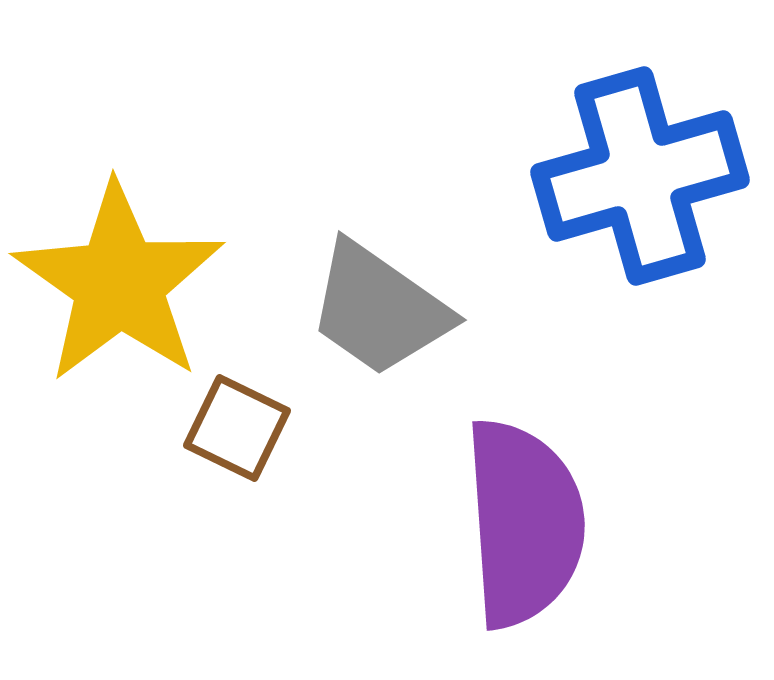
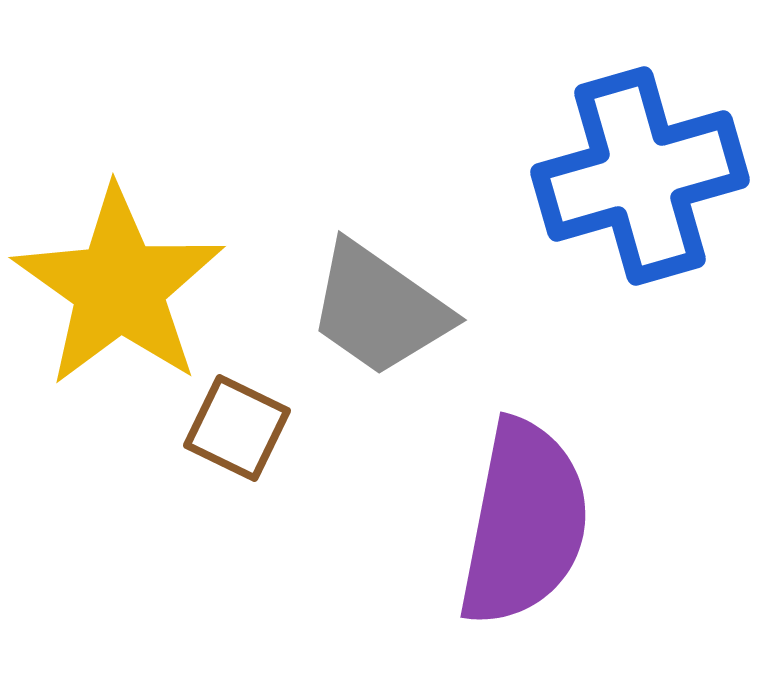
yellow star: moved 4 px down
purple semicircle: rotated 15 degrees clockwise
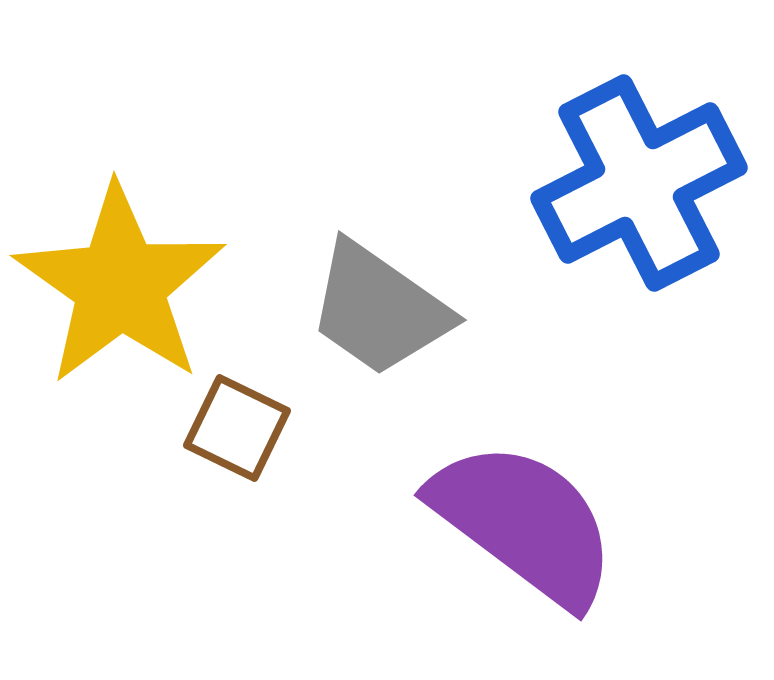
blue cross: moved 1 px left, 7 px down; rotated 11 degrees counterclockwise
yellow star: moved 1 px right, 2 px up
purple semicircle: rotated 64 degrees counterclockwise
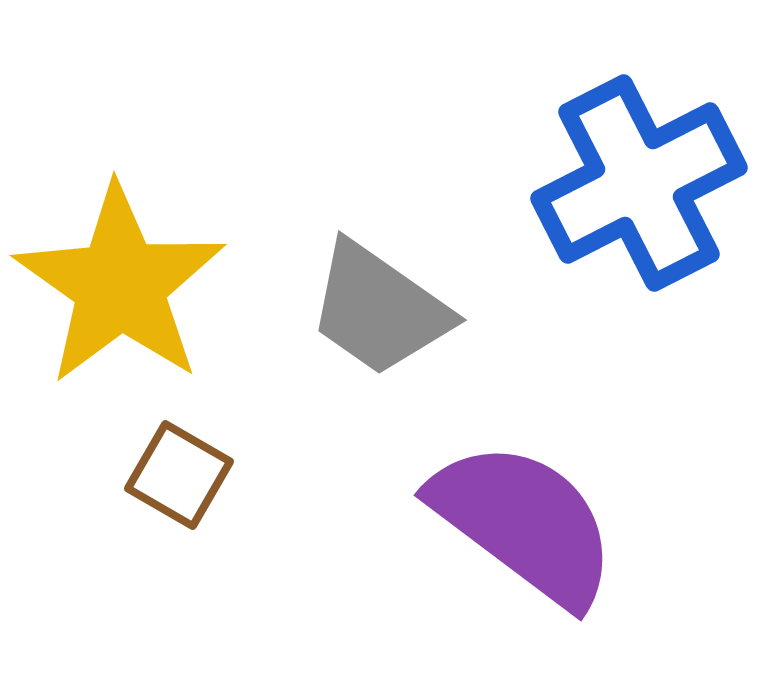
brown square: moved 58 px left, 47 px down; rotated 4 degrees clockwise
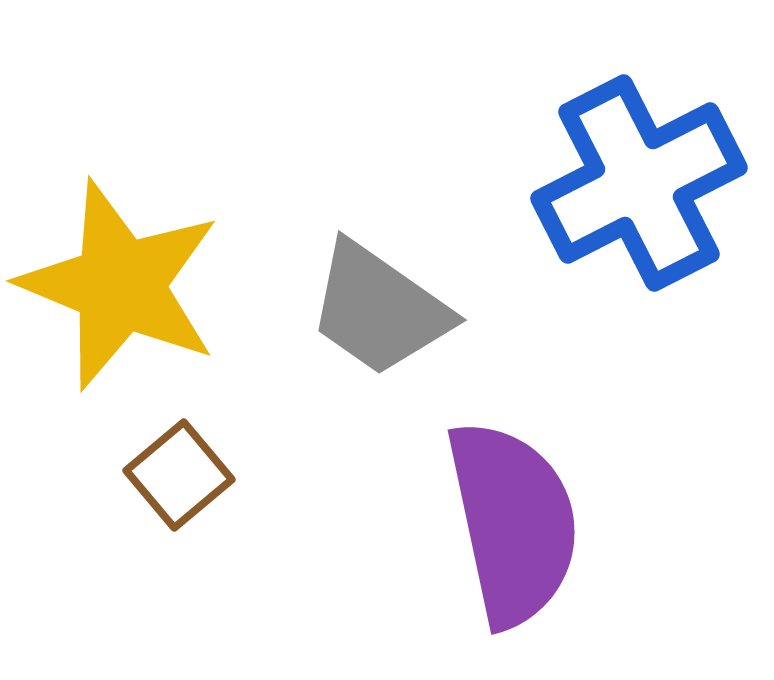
yellow star: rotated 13 degrees counterclockwise
brown square: rotated 20 degrees clockwise
purple semicircle: moved 11 px left; rotated 41 degrees clockwise
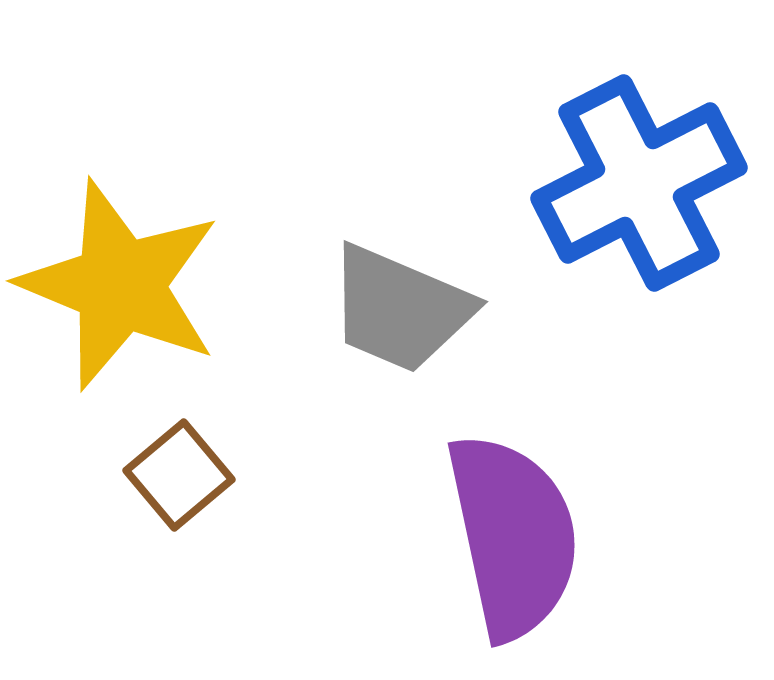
gray trapezoid: moved 21 px right; rotated 12 degrees counterclockwise
purple semicircle: moved 13 px down
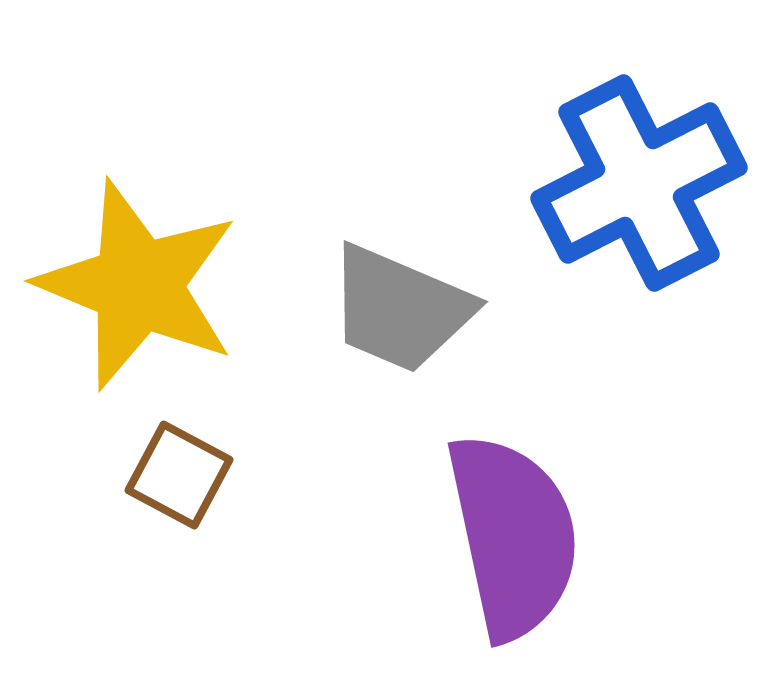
yellow star: moved 18 px right
brown square: rotated 22 degrees counterclockwise
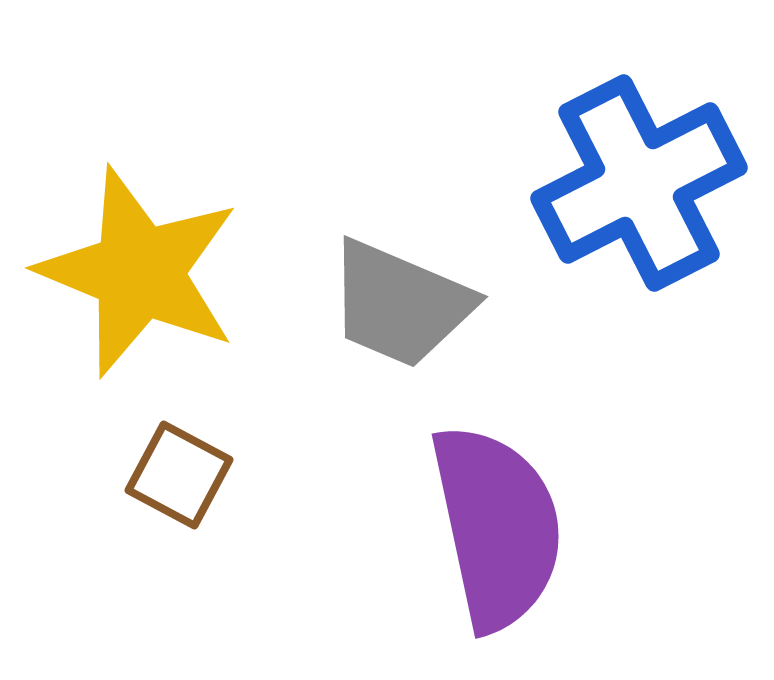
yellow star: moved 1 px right, 13 px up
gray trapezoid: moved 5 px up
purple semicircle: moved 16 px left, 9 px up
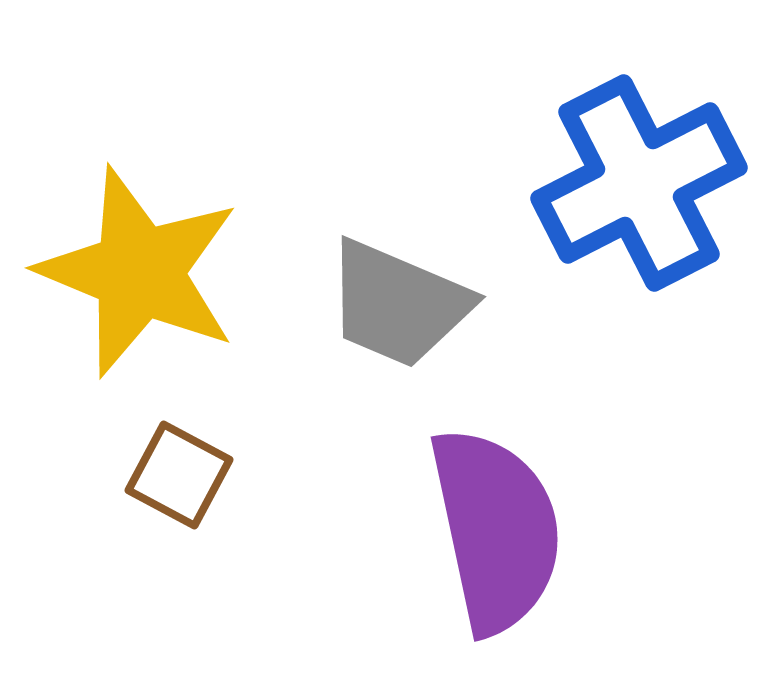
gray trapezoid: moved 2 px left
purple semicircle: moved 1 px left, 3 px down
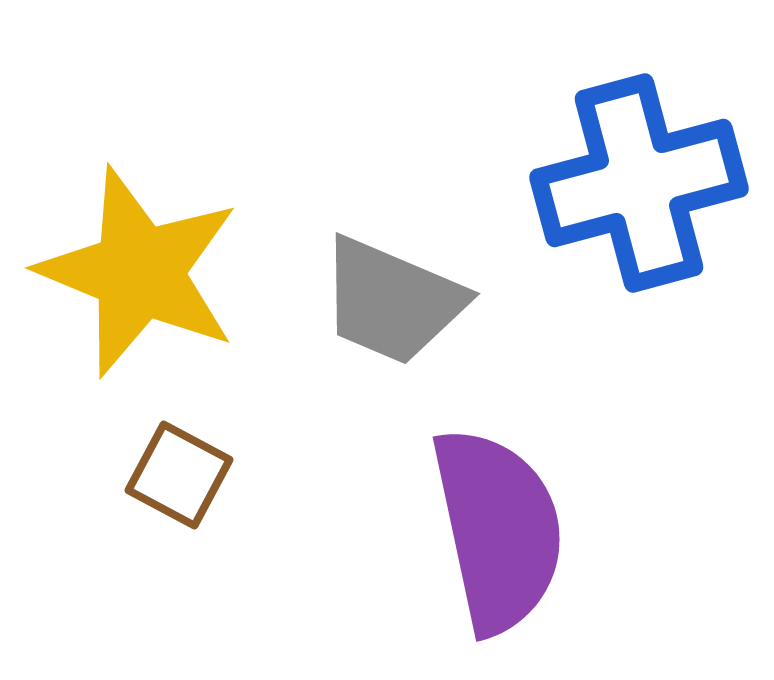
blue cross: rotated 12 degrees clockwise
gray trapezoid: moved 6 px left, 3 px up
purple semicircle: moved 2 px right
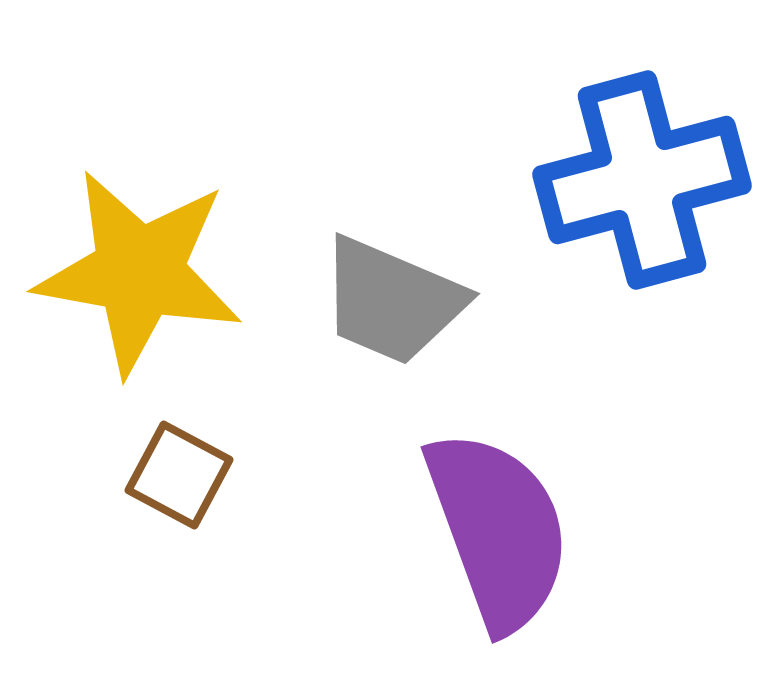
blue cross: moved 3 px right, 3 px up
yellow star: rotated 12 degrees counterclockwise
purple semicircle: rotated 8 degrees counterclockwise
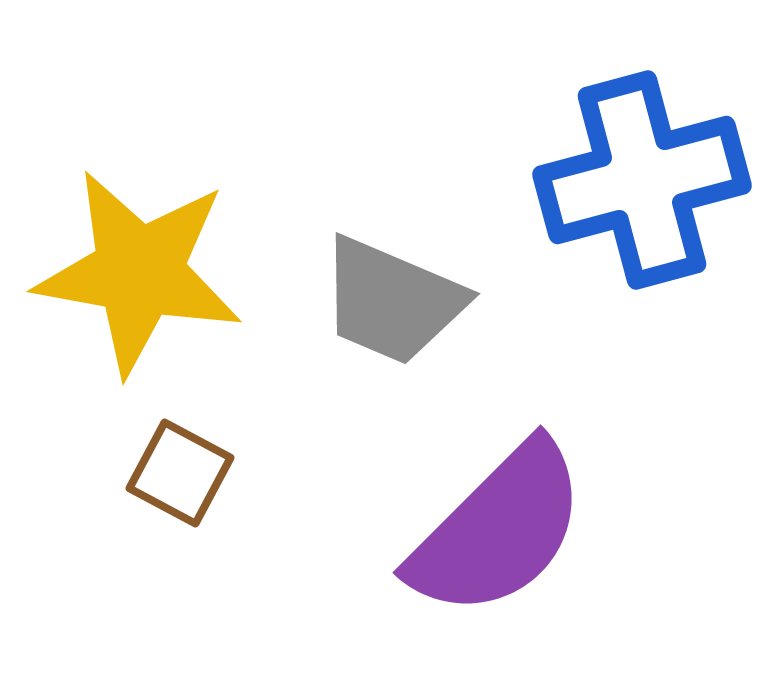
brown square: moved 1 px right, 2 px up
purple semicircle: rotated 65 degrees clockwise
